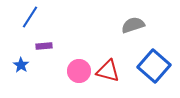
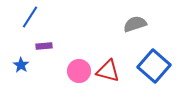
gray semicircle: moved 2 px right, 1 px up
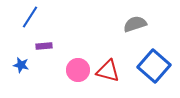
blue star: rotated 21 degrees counterclockwise
pink circle: moved 1 px left, 1 px up
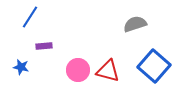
blue star: moved 2 px down
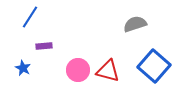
blue star: moved 2 px right, 1 px down; rotated 14 degrees clockwise
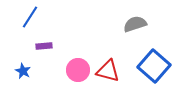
blue star: moved 3 px down
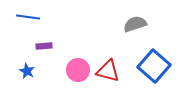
blue line: moved 2 px left; rotated 65 degrees clockwise
blue star: moved 4 px right
